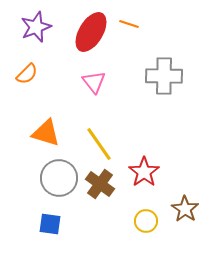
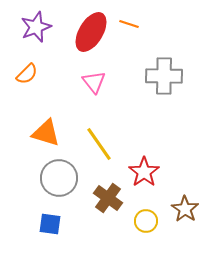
brown cross: moved 8 px right, 14 px down
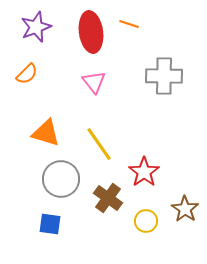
red ellipse: rotated 39 degrees counterclockwise
gray circle: moved 2 px right, 1 px down
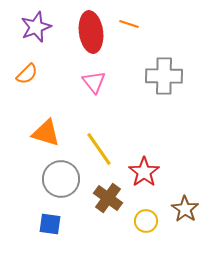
yellow line: moved 5 px down
